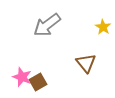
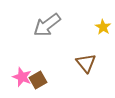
brown square: moved 2 px up
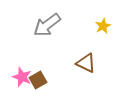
yellow star: moved 1 px up; rotated 14 degrees clockwise
brown triangle: rotated 25 degrees counterclockwise
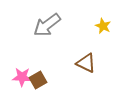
yellow star: rotated 21 degrees counterclockwise
pink star: rotated 18 degrees counterclockwise
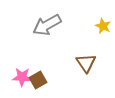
gray arrow: rotated 8 degrees clockwise
brown triangle: rotated 30 degrees clockwise
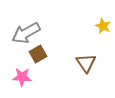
gray arrow: moved 21 px left, 8 px down
brown square: moved 26 px up
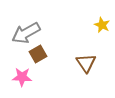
yellow star: moved 1 px left, 1 px up
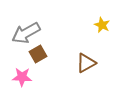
brown triangle: rotated 35 degrees clockwise
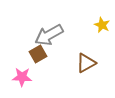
gray arrow: moved 23 px right, 2 px down
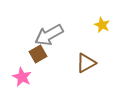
pink star: rotated 24 degrees clockwise
